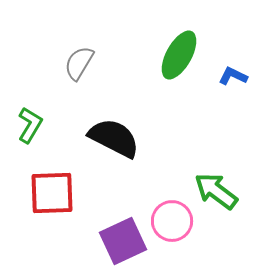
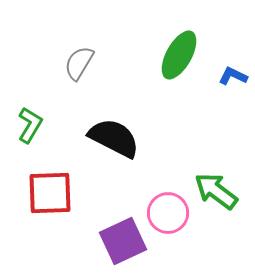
red square: moved 2 px left
pink circle: moved 4 px left, 8 px up
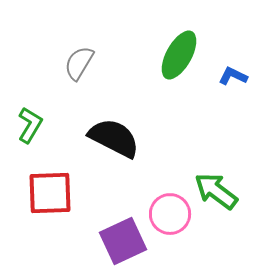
pink circle: moved 2 px right, 1 px down
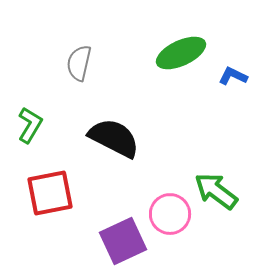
green ellipse: moved 2 px right, 2 px up; rotated 36 degrees clockwise
gray semicircle: rotated 18 degrees counterclockwise
red square: rotated 9 degrees counterclockwise
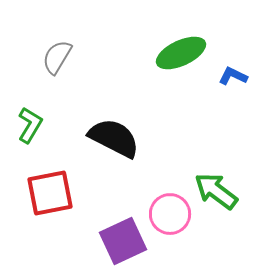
gray semicircle: moved 22 px left, 6 px up; rotated 18 degrees clockwise
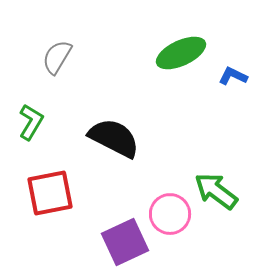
green L-shape: moved 1 px right, 3 px up
purple square: moved 2 px right, 1 px down
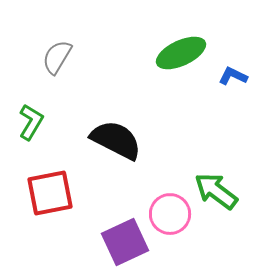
black semicircle: moved 2 px right, 2 px down
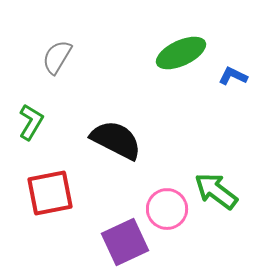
pink circle: moved 3 px left, 5 px up
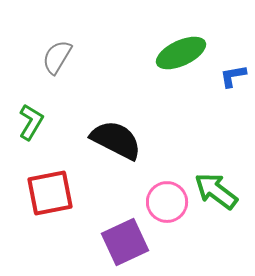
blue L-shape: rotated 36 degrees counterclockwise
pink circle: moved 7 px up
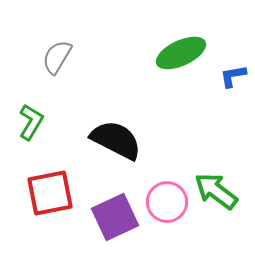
purple square: moved 10 px left, 25 px up
